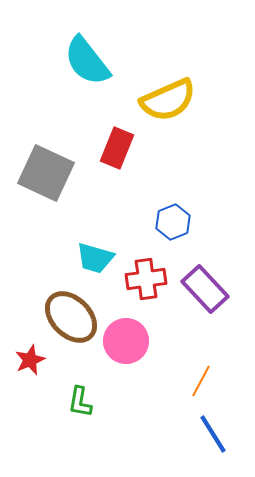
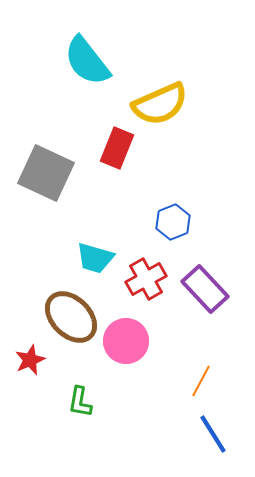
yellow semicircle: moved 8 px left, 4 px down
red cross: rotated 21 degrees counterclockwise
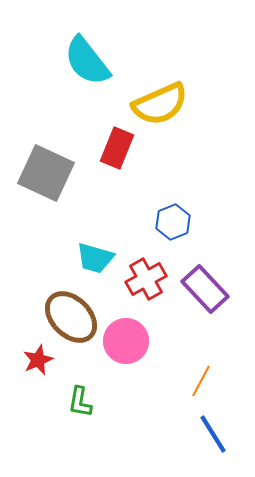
red star: moved 8 px right
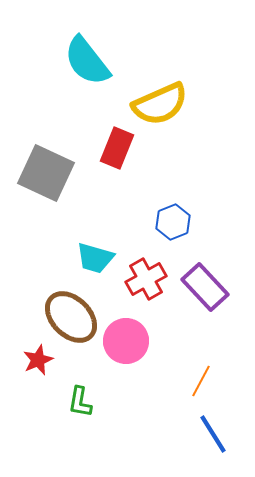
purple rectangle: moved 2 px up
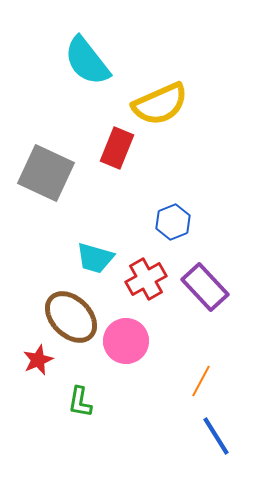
blue line: moved 3 px right, 2 px down
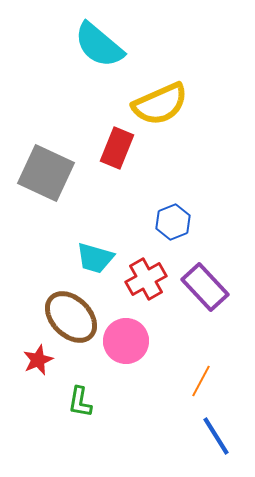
cyan semicircle: moved 12 px right, 16 px up; rotated 12 degrees counterclockwise
